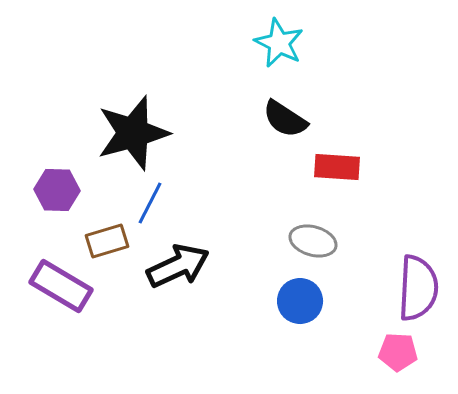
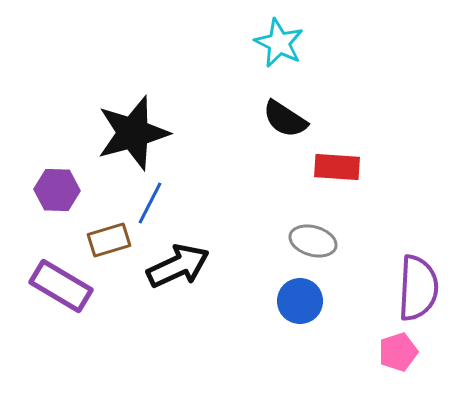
brown rectangle: moved 2 px right, 1 px up
pink pentagon: rotated 21 degrees counterclockwise
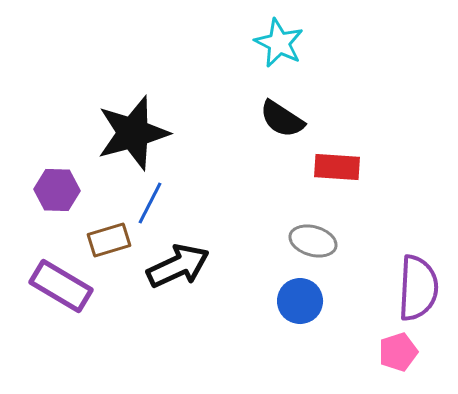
black semicircle: moved 3 px left
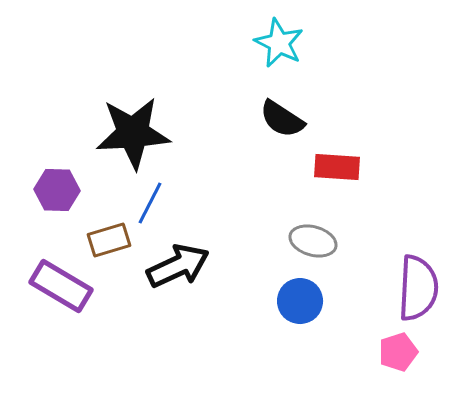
black star: rotated 12 degrees clockwise
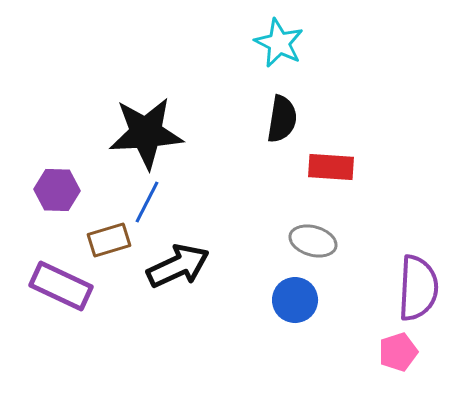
black semicircle: rotated 114 degrees counterclockwise
black star: moved 13 px right
red rectangle: moved 6 px left
blue line: moved 3 px left, 1 px up
purple rectangle: rotated 6 degrees counterclockwise
blue circle: moved 5 px left, 1 px up
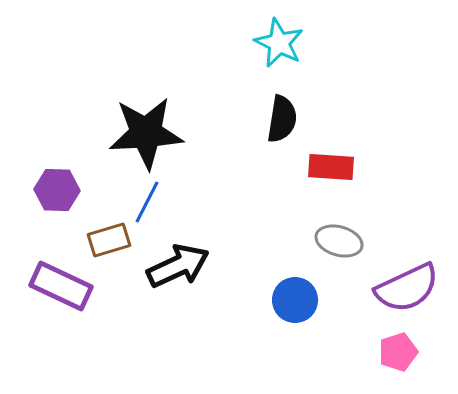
gray ellipse: moved 26 px right
purple semicircle: moved 11 px left; rotated 62 degrees clockwise
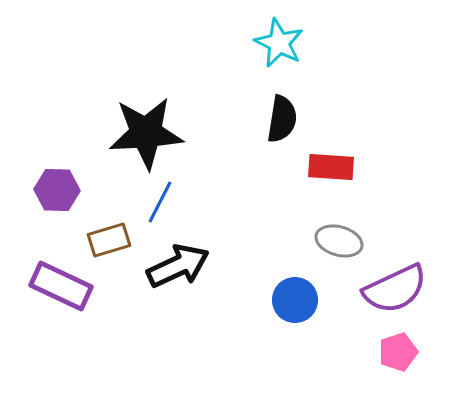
blue line: moved 13 px right
purple semicircle: moved 12 px left, 1 px down
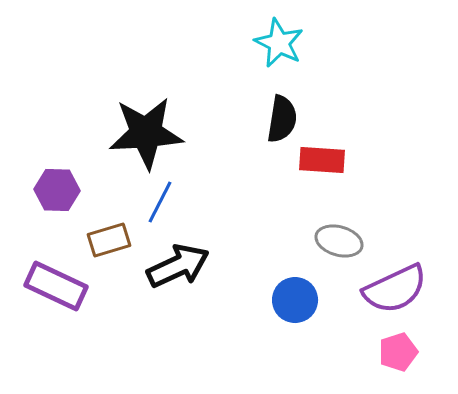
red rectangle: moved 9 px left, 7 px up
purple rectangle: moved 5 px left
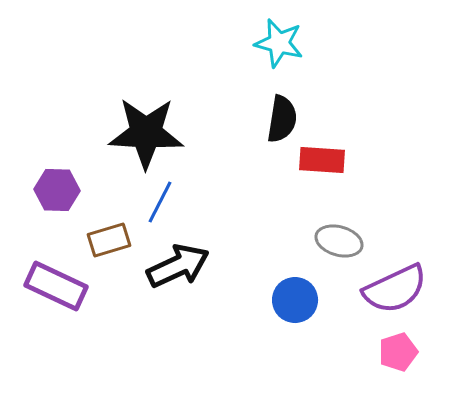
cyan star: rotated 12 degrees counterclockwise
black star: rotated 6 degrees clockwise
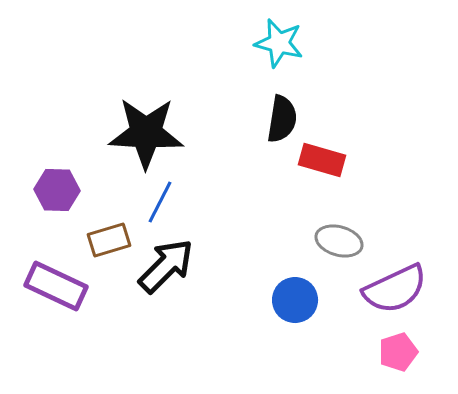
red rectangle: rotated 12 degrees clockwise
black arrow: moved 12 px left; rotated 20 degrees counterclockwise
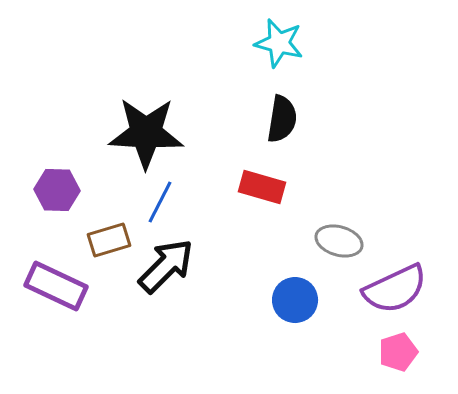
red rectangle: moved 60 px left, 27 px down
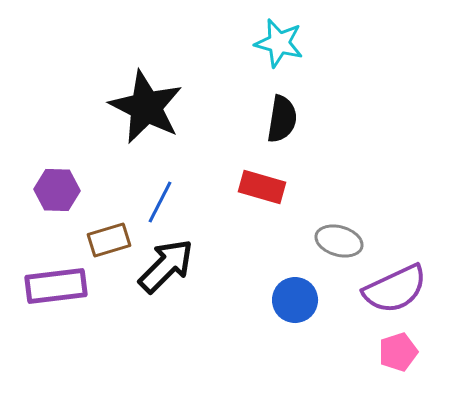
black star: moved 26 px up; rotated 24 degrees clockwise
purple rectangle: rotated 32 degrees counterclockwise
